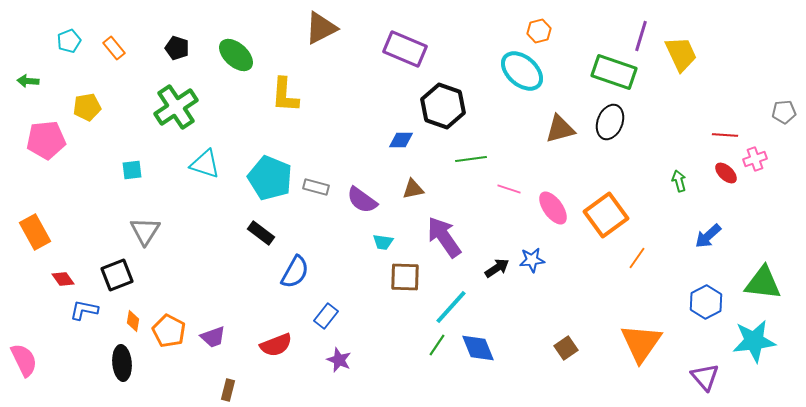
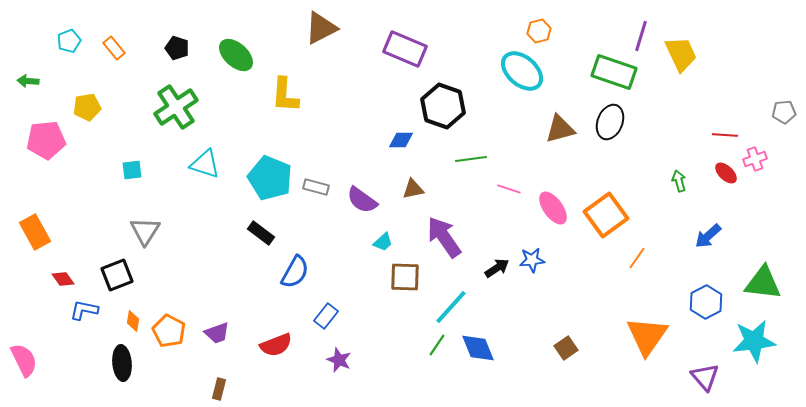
cyan trapezoid at (383, 242): rotated 50 degrees counterclockwise
purple trapezoid at (213, 337): moved 4 px right, 4 px up
orange triangle at (641, 343): moved 6 px right, 7 px up
brown rectangle at (228, 390): moved 9 px left, 1 px up
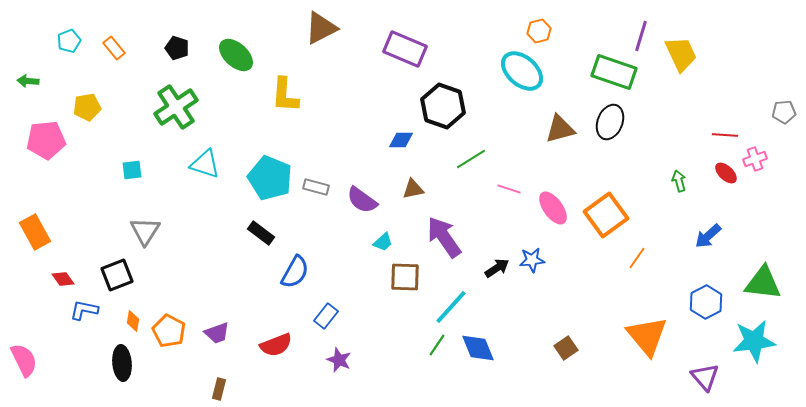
green line at (471, 159): rotated 24 degrees counterclockwise
orange triangle at (647, 336): rotated 15 degrees counterclockwise
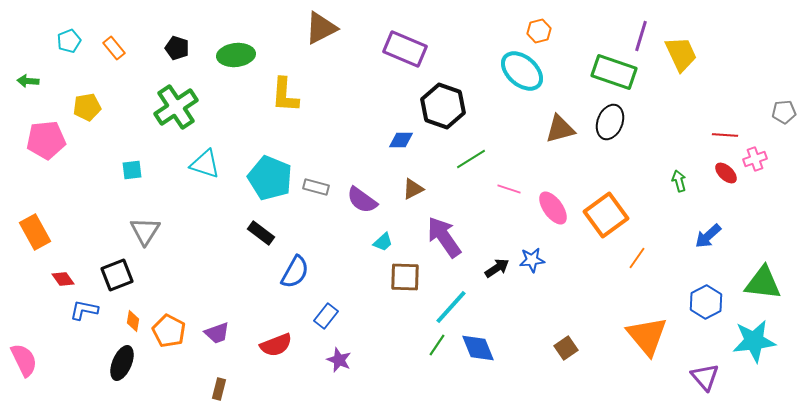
green ellipse at (236, 55): rotated 48 degrees counterclockwise
brown triangle at (413, 189): rotated 15 degrees counterclockwise
black ellipse at (122, 363): rotated 28 degrees clockwise
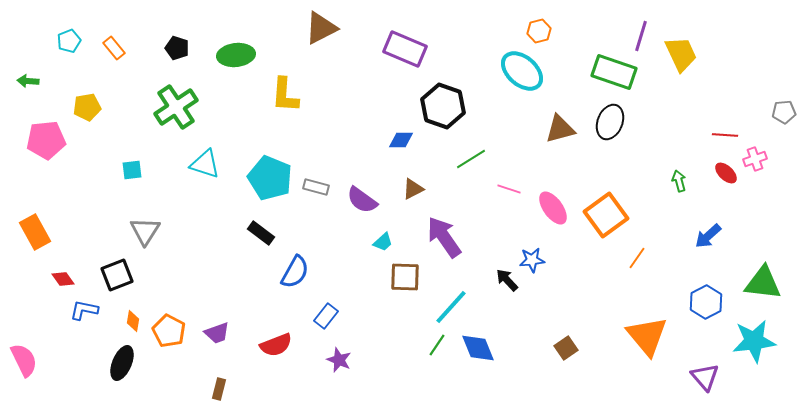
black arrow at (497, 268): moved 10 px right, 12 px down; rotated 100 degrees counterclockwise
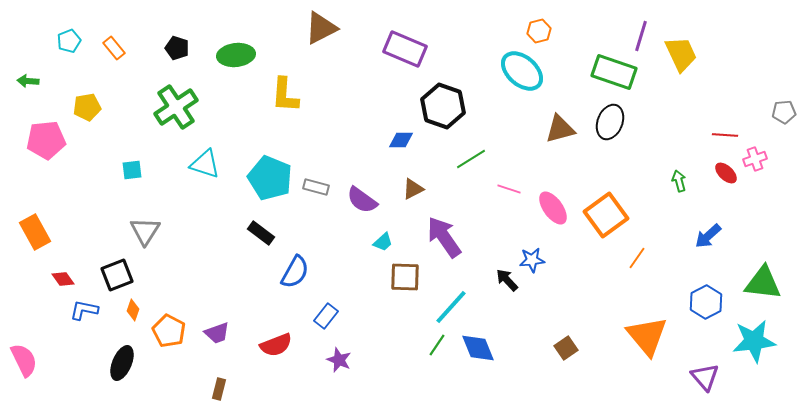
orange diamond at (133, 321): moved 11 px up; rotated 10 degrees clockwise
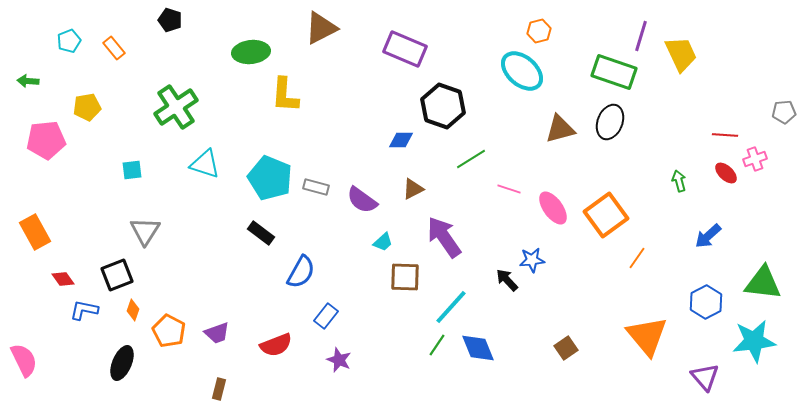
black pentagon at (177, 48): moved 7 px left, 28 px up
green ellipse at (236, 55): moved 15 px right, 3 px up
blue semicircle at (295, 272): moved 6 px right
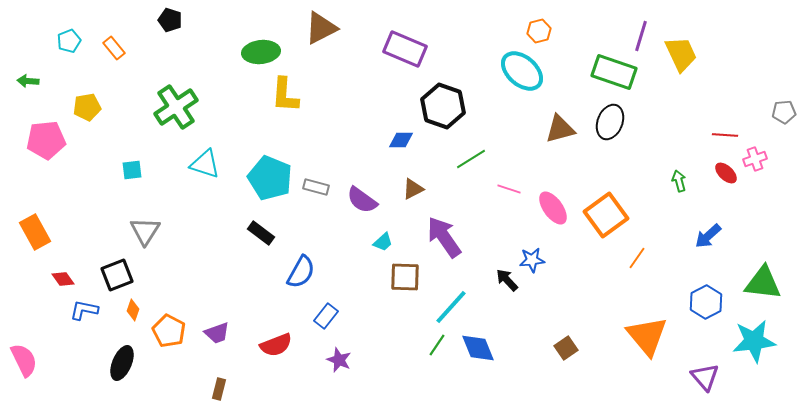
green ellipse at (251, 52): moved 10 px right
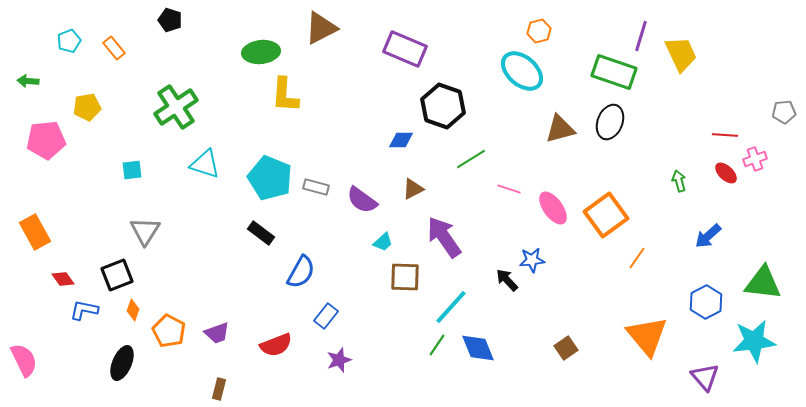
purple star at (339, 360): rotated 30 degrees clockwise
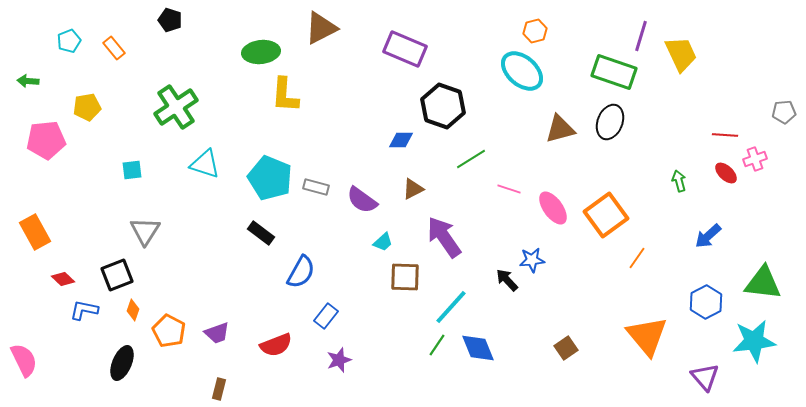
orange hexagon at (539, 31): moved 4 px left
red diamond at (63, 279): rotated 10 degrees counterclockwise
